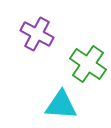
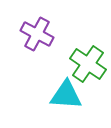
cyan triangle: moved 5 px right, 10 px up
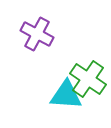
green cross: moved 15 px down
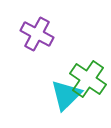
cyan triangle: rotated 48 degrees counterclockwise
